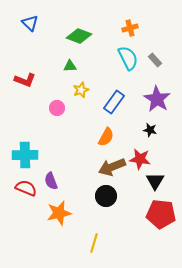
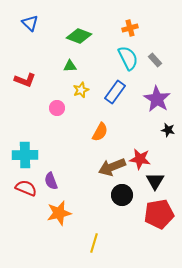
blue rectangle: moved 1 px right, 10 px up
black star: moved 18 px right
orange semicircle: moved 6 px left, 5 px up
black circle: moved 16 px right, 1 px up
red pentagon: moved 2 px left; rotated 16 degrees counterclockwise
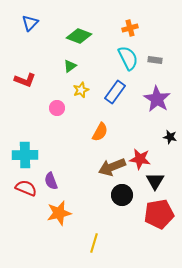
blue triangle: rotated 30 degrees clockwise
gray rectangle: rotated 40 degrees counterclockwise
green triangle: rotated 32 degrees counterclockwise
black star: moved 2 px right, 7 px down
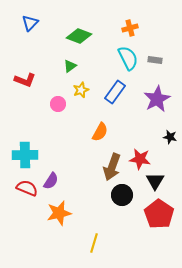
purple star: rotated 12 degrees clockwise
pink circle: moved 1 px right, 4 px up
brown arrow: rotated 48 degrees counterclockwise
purple semicircle: rotated 126 degrees counterclockwise
red semicircle: moved 1 px right
red pentagon: rotated 28 degrees counterclockwise
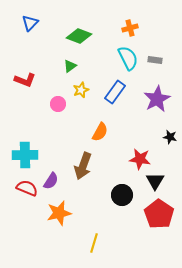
brown arrow: moved 29 px left, 1 px up
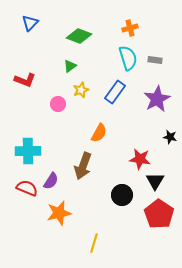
cyan semicircle: rotated 10 degrees clockwise
orange semicircle: moved 1 px left, 1 px down
cyan cross: moved 3 px right, 4 px up
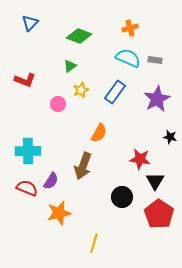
cyan semicircle: rotated 50 degrees counterclockwise
black circle: moved 2 px down
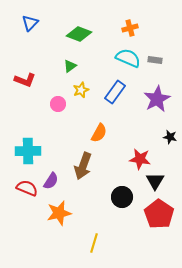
green diamond: moved 2 px up
